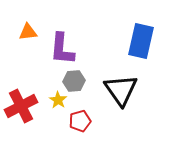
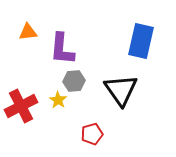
red pentagon: moved 12 px right, 13 px down
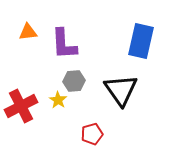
purple L-shape: moved 2 px right, 5 px up; rotated 8 degrees counterclockwise
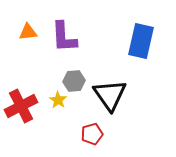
purple L-shape: moved 7 px up
black triangle: moved 11 px left, 5 px down
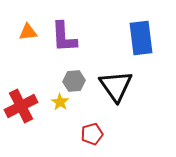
blue rectangle: moved 3 px up; rotated 20 degrees counterclockwise
black triangle: moved 6 px right, 9 px up
yellow star: moved 2 px right, 2 px down
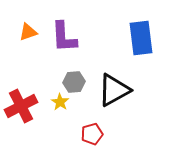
orange triangle: rotated 12 degrees counterclockwise
gray hexagon: moved 1 px down
black triangle: moved 2 px left, 4 px down; rotated 36 degrees clockwise
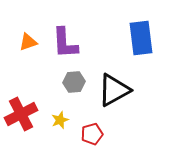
orange triangle: moved 10 px down
purple L-shape: moved 1 px right, 6 px down
yellow star: moved 18 px down; rotated 18 degrees clockwise
red cross: moved 8 px down
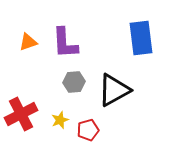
red pentagon: moved 4 px left, 4 px up
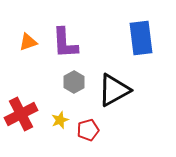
gray hexagon: rotated 25 degrees counterclockwise
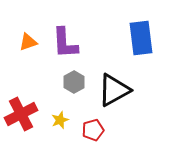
red pentagon: moved 5 px right
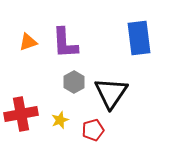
blue rectangle: moved 2 px left
black triangle: moved 3 px left, 3 px down; rotated 27 degrees counterclockwise
red cross: rotated 16 degrees clockwise
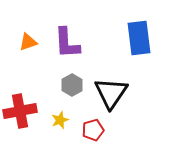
purple L-shape: moved 2 px right
gray hexagon: moved 2 px left, 3 px down
red cross: moved 1 px left, 3 px up
